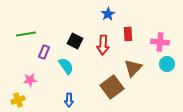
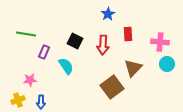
green line: rotated 18 degrees clockwise
blue arrow: moved 28 px left, 2 px down
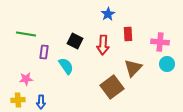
purple rectangle: rotated 16 degrees counterclockwise
pink star: moved 4 px left, 1 px up
yellow cross: rotated 16 degrees clockwise
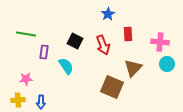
red arrow: rotated 24 degrees counterclockwise
brown square: rotated 30 degrees counterclockwise
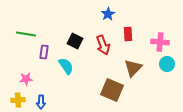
brown square: moved 3 px down
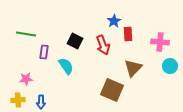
blue star: moved 6 px right, 7 px down
cyan circle: moved 3 px right, 2 px down
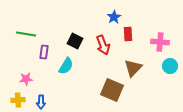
blue star: moved 4 px up
cyan semicircle: rotated 66 degrees clockwise
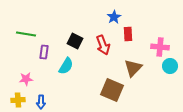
pink cross: moved 5 px down
